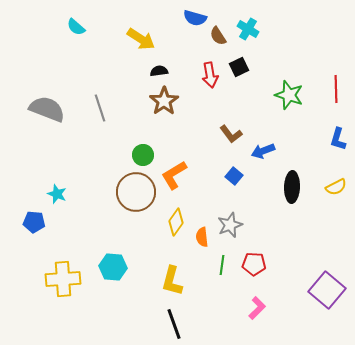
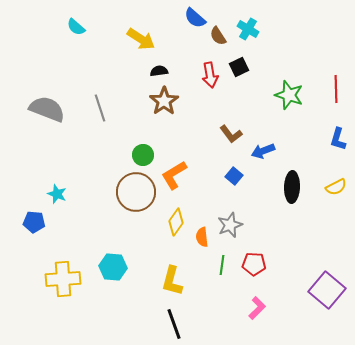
blue semicircle: rotated 25 degrees clockwise
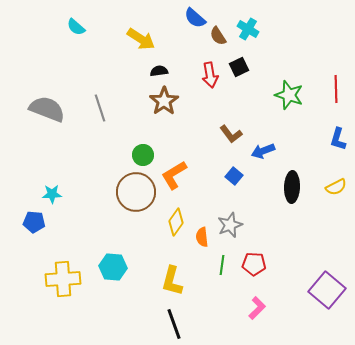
cyan star: moved 5 px left; rotated 24 degrees counterclockwise
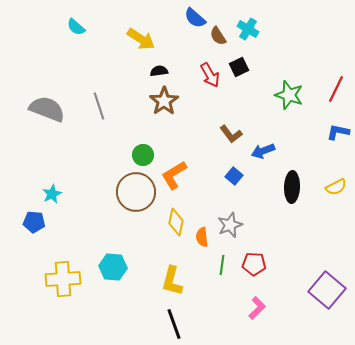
red arrow: rotated 20 degrees counterclockwise
red line: rotated 28 degrees clockwise
gray line: moved 1 px left, 2 px up
blue L-shape: moved 7 px up; rotated 85 degrees clockwise
cyan star: rotated 24 degrees counterclockwise
yellow diamond: rotated 24 degrees counterclockwise
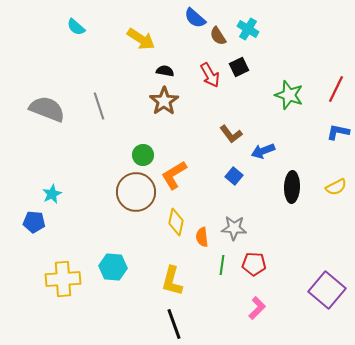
black semicircle: moved 6 px right; rotated 18 degrees clockwise
gray star: moved 4 px right, 3 px down; rotated 25 degrees clockwise
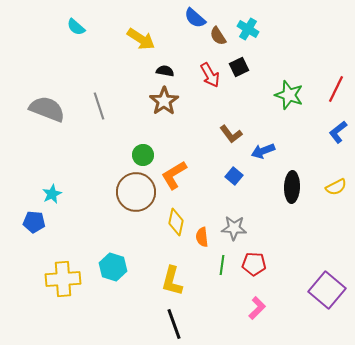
blue L-shape: rotated 50 degrees counterclockwise
cyan hexagon: rotated 12 degrees clockwise
